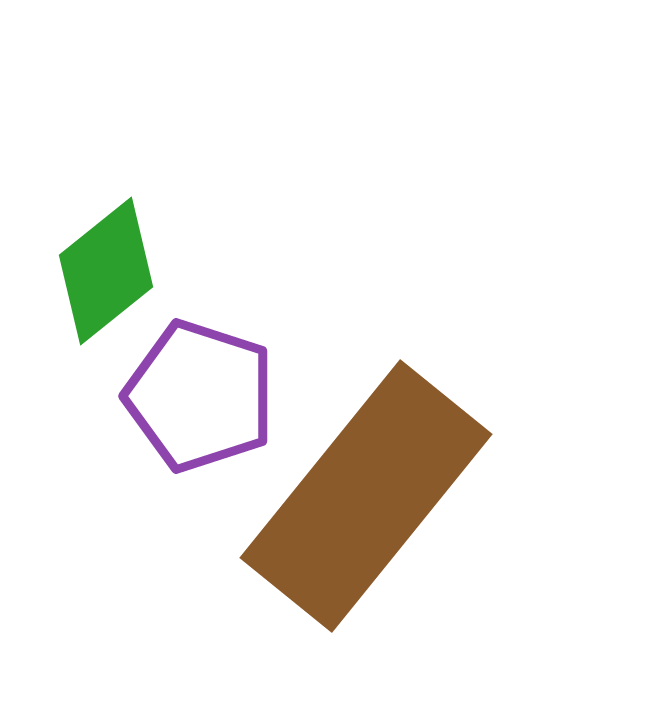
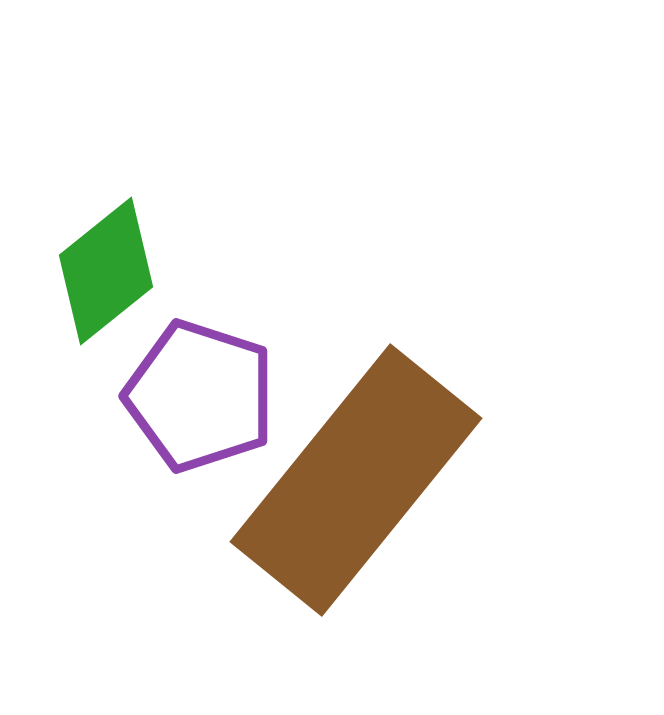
brown rectangle: moved 10 px left, 16 px up
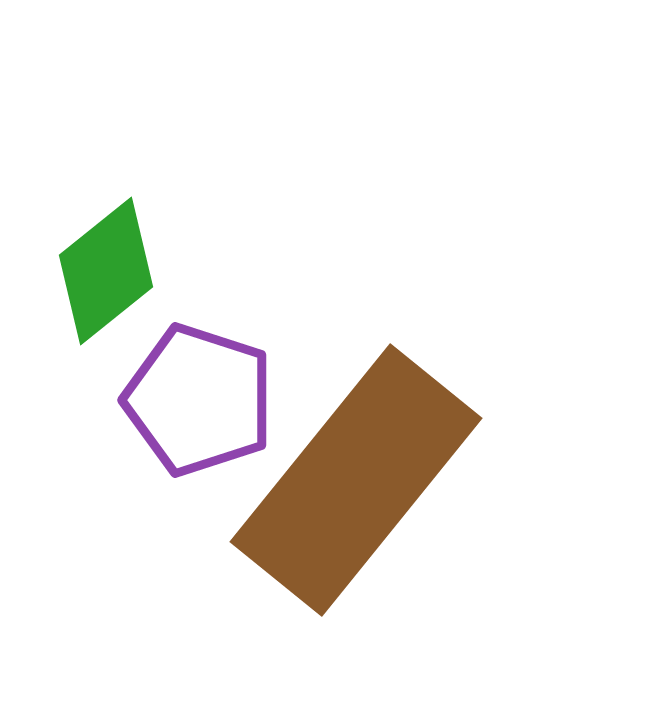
purple pentagon: moved 1 px left, 4 px down
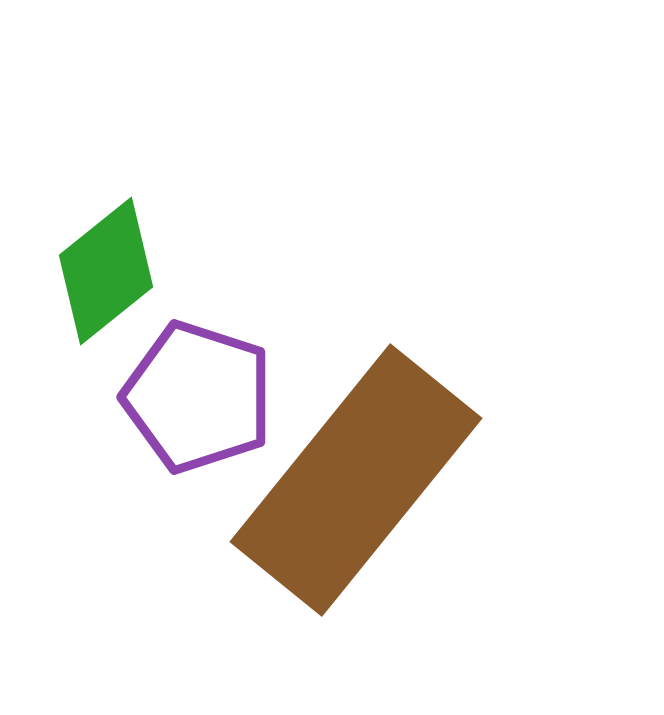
purple pentagon: moved 1 px left, 3 px up
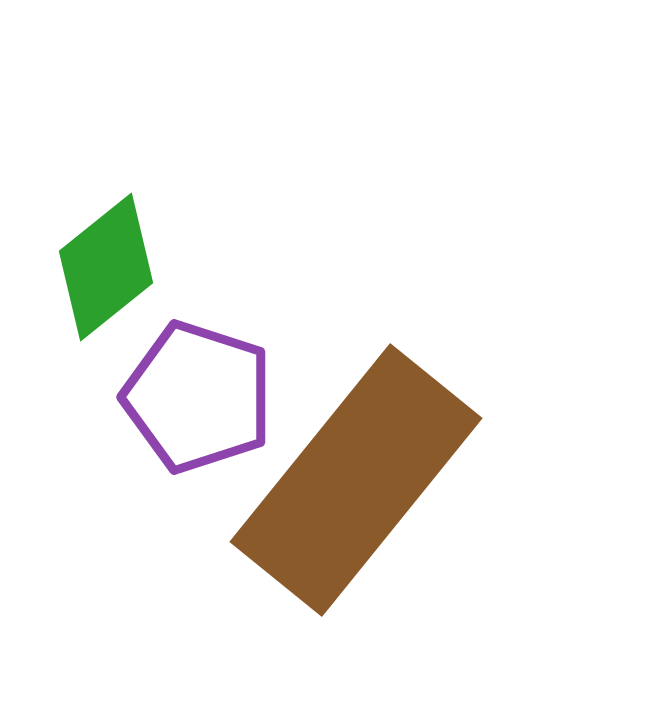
green diamond: moved 4 px up
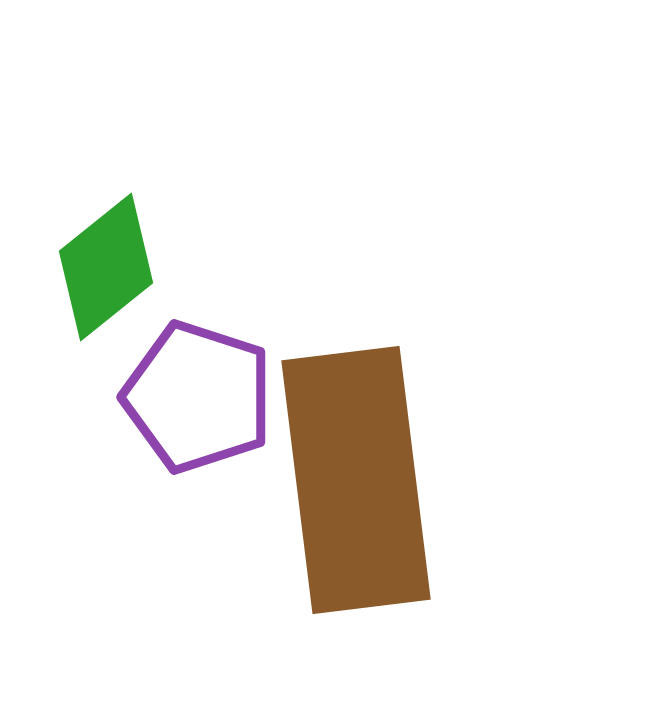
brown rectangle: rotated 46 degrees counterclockwise
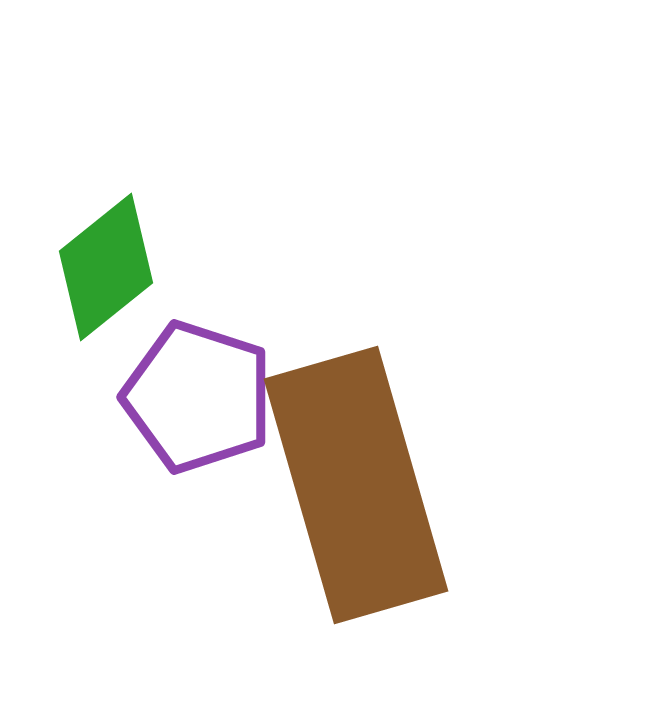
brown rectangle: moved 5 px down; rotated 9 degrees counterclockwise
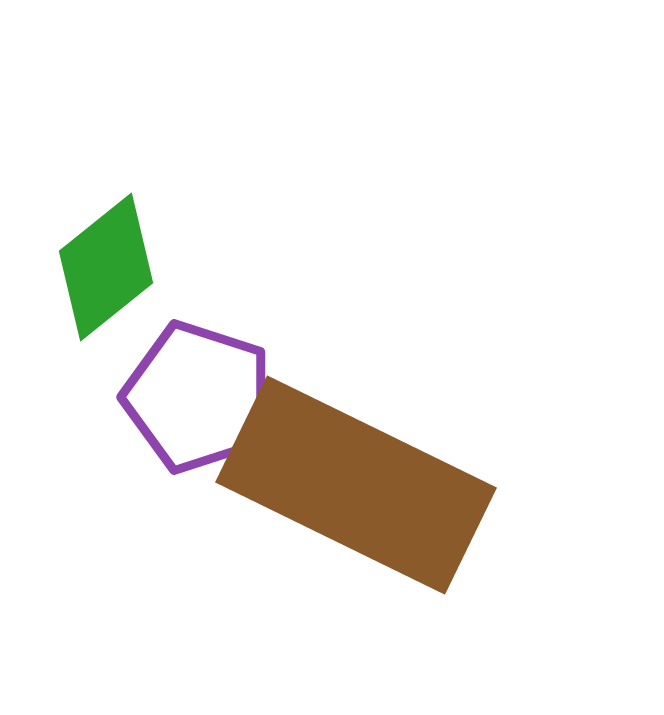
brown rectangle: rotated 48 degrees counterclockwise
